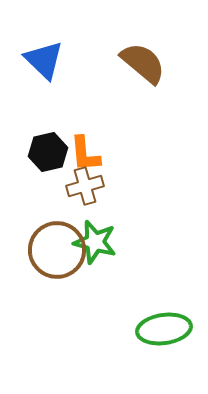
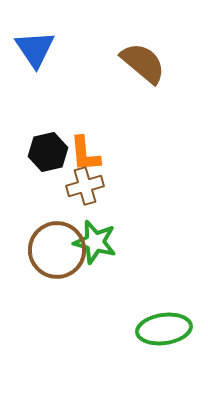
blue triangle: moved 9 px left, 11 px up; rotated 12 degrees clockwise
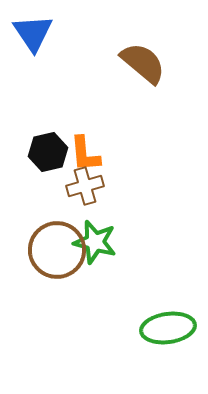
blue triangle: moved 2 px left, 16 px up
green ellipse: moved 4 px right, 1 px up
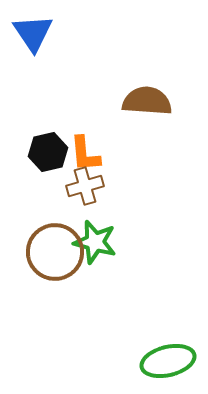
brown semicircle: moved 4 px right, 38 px down; rotated 36 degrees counterclockwise
brown circle: moved 2 px left, 2 px down
green ellipse: moved 33 px down; rotated 6 degrees counterclockwise
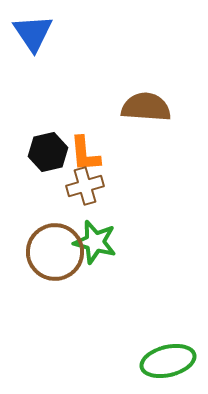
brown semicircle: moved 1 px left, 6 px down
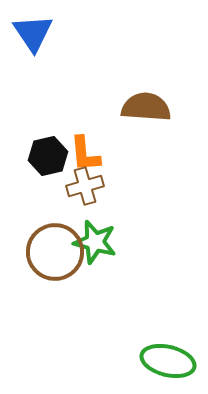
black hexagon: moved 4 px down
green ellipse: rotated 28 degrees clockwise
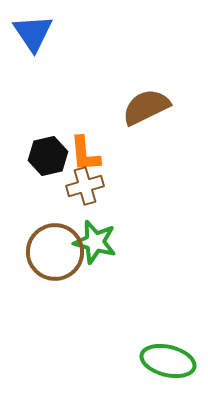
brown semicircle: rotated 30 degrees counterclockwise
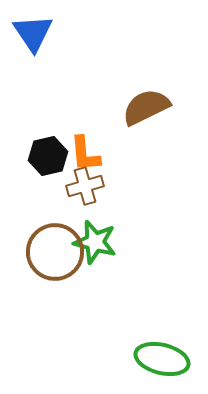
green ellipse: moved 6 px left, 2 px up
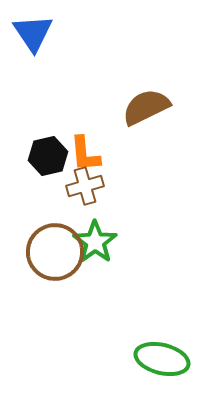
green star: rotated 21 degrees clockwise
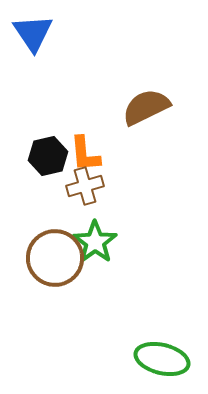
brown circle: moved 6 px down
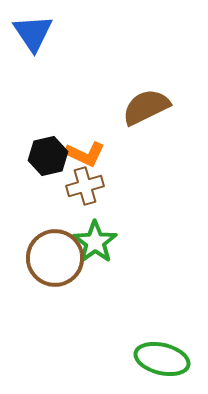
orange L-shape: rotated 60 degrees counterclockwise
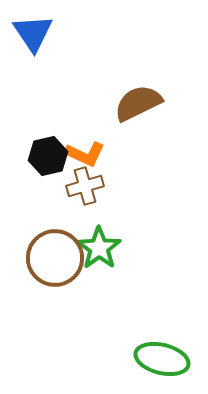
brown semicircle: moved 8 px left, 4 px up
green star: moved 4 px right, 6 px down
